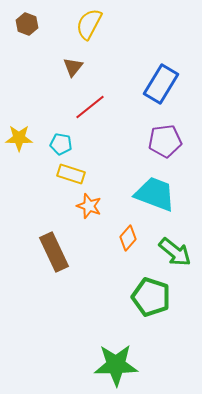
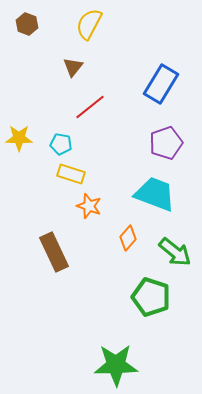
purple pentagon: moved 1 px right, 2 px down; rotated 12 degrees counterclockwise
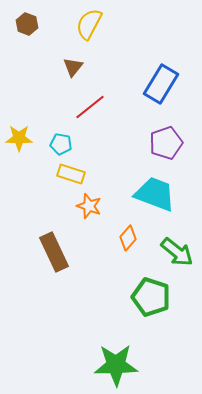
green arrow: moved 2 px right
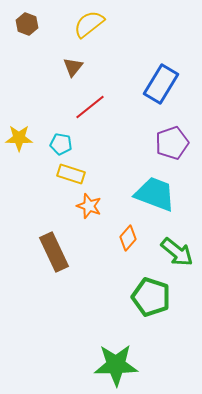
yellow semicircle: rotated 24 degrees clockwise
purple pentagon: moved 6 px right
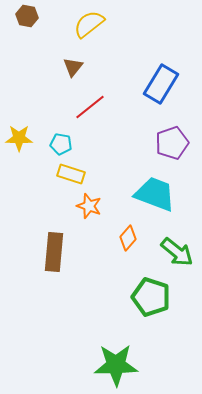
brown hexagon: moved 8 px up; rotated 10 degrees counterclockwise
brown rectangle: rotated 30 degrees clockwise
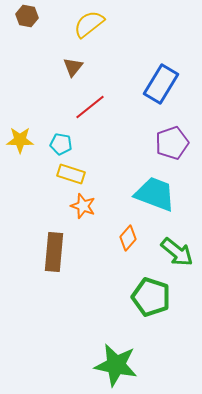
yellow star: moved 1 px right, 2 px down
orange star: moved 6 px left
green star: rotated 12 degrees clockwise
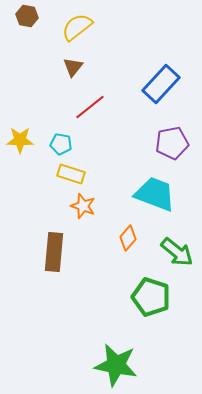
yellow semicircle: moved 12 px left, 3 px down
blue rectangle: rotated 12 degrees clockwise
purple pentagon: rotated 8 degrees clockwise
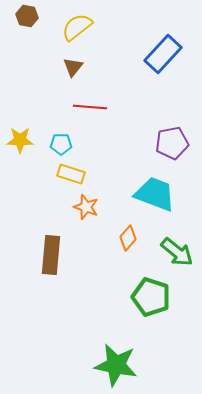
blue rectangle: moved 2 px right, 30 px up
red line: rotated 44 degrees clockwise
cyan pentagon: rotated 10 degrees counterclockwise
orange star: moved 3 px right, 1 px down
brown rectangle: moved 3 px left, 3 px down
